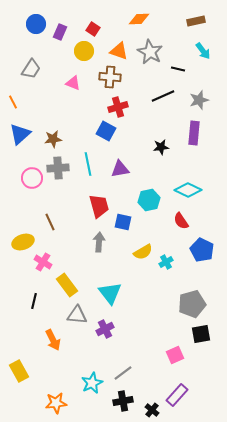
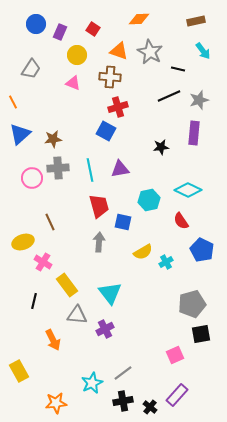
yellow circle at (84, 51): moved 7 px left, 4 px down
black line at (163, 96): moved 6 px right
cyan line at (88, 164): moved 2 px right, 6 px down
black cross at (152, 410): moved 2 px left, 3 px up
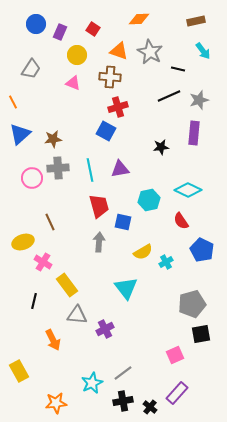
cyan triangle at (110, 293): moved 16 px right, 5 px up
purple rectangle at (177, 395): moved 2 px up
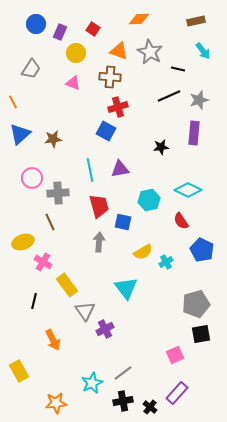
yellow circle at (77, 55): moved 1 px left, 2 px up
gray cross at (58, 168): moved 25 px down
gray pentagon at (192, 304): moved 4 px right
gray triangle at (77, 315): moved 8 px right, 4 px up; rotated 50 degrees clockwise
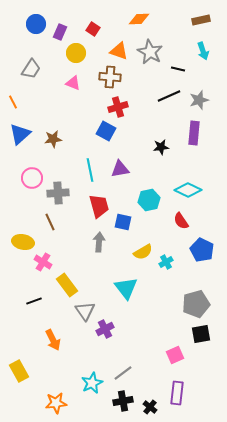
brown rectangle at (196, 21): moved 5 px right, 1 px up
cyan arrow at (203, 51): rotated 18 degrees clockwise
yellow ellipse at (23, 242): rotated 30 degrees clockwise
black line at (34, 301): rotated 56 degrees clockwise
purple rectangle at (177, 393): rotated 35 degrees counterclockwise
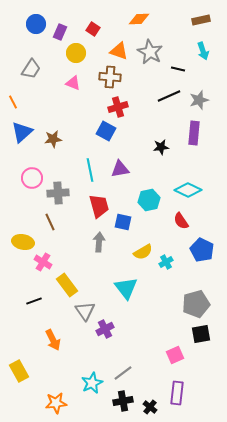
blue triangle at (20, 134): moved 2 px right, 2 px up
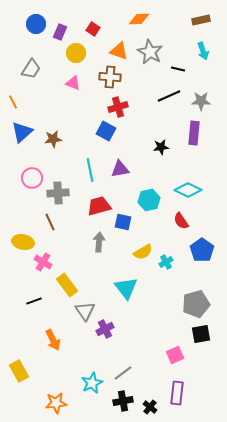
gray star at (199, 100): moved 2 px right, 1 px down; rotated 18 degrees clockwise
red trapezoid at (99, 206): rotated 90 degrees counterclockwise
blue pentagon at (202, 250): rotated 10 degrees clockwise
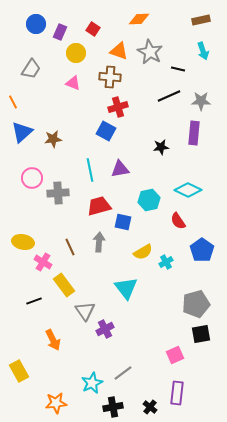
red semicircle at (181, 221): moved 3 px left
brown line at (50, 222): moved 20 px right, 25 px down
yellow rectangle at (67, 285): moved 3 px left
black cross at (123, 401): moved 10 px left, 6 px down
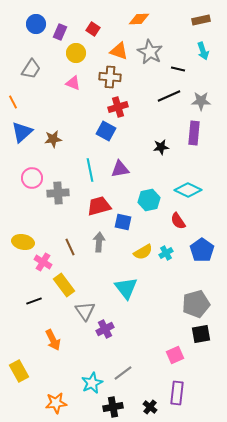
cyan cross at (166, 262): moved 9 px up
